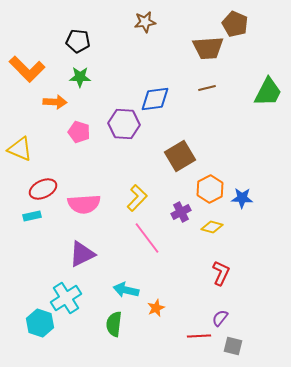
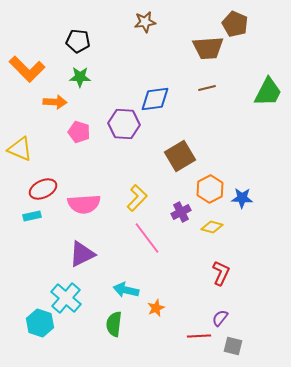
cyan cross: rotated 16 degrees counterclockwise
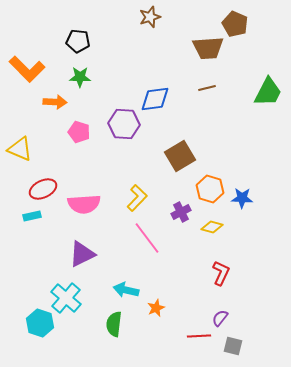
brown star: moved 5 px right, 5 px up; rotated 10 degrees counterclockwise
orange hexagon: rotated 16 degrees counterclockwise
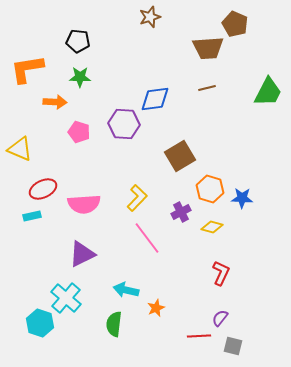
orange L-shape: rotated 126 degrees clockwise
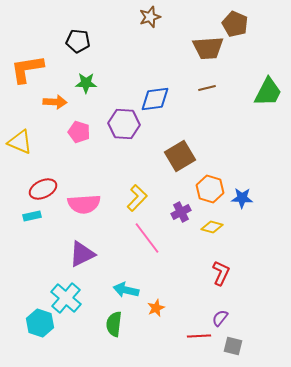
green star: moved 6 px right, 6 px down
yellow triangle: moved 7 px up
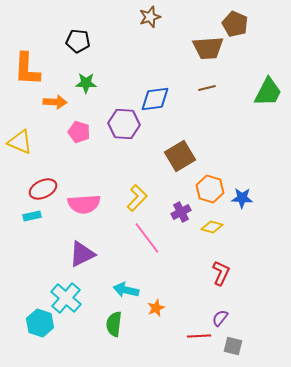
orange L-shape: rotated 78 degrees counterclockwise
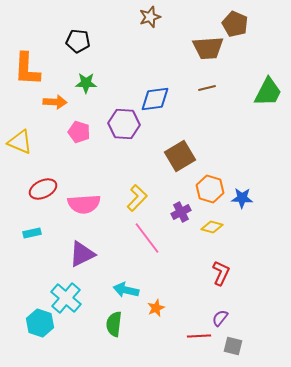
cyan rectangle: moved 17 px down
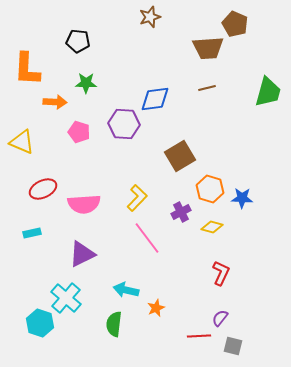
green trapezoid: rotated 12 degrees counterclockwise
yellow triangle: moved 2 px right
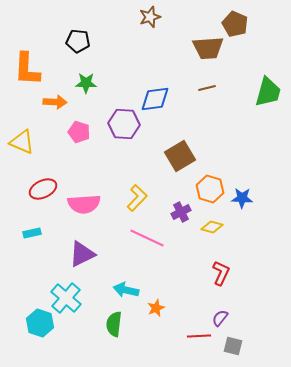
pink line: rotated 28 degrees counterclockwise
